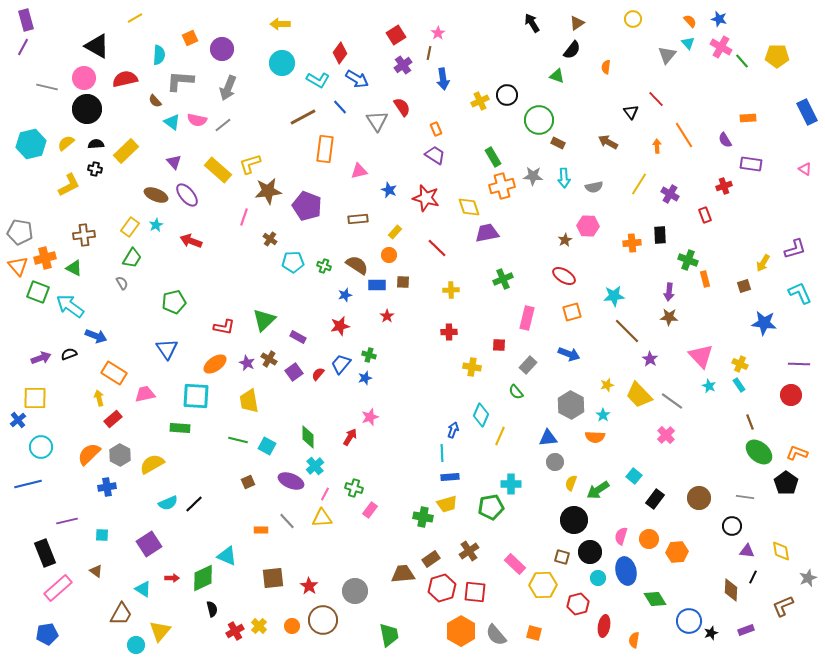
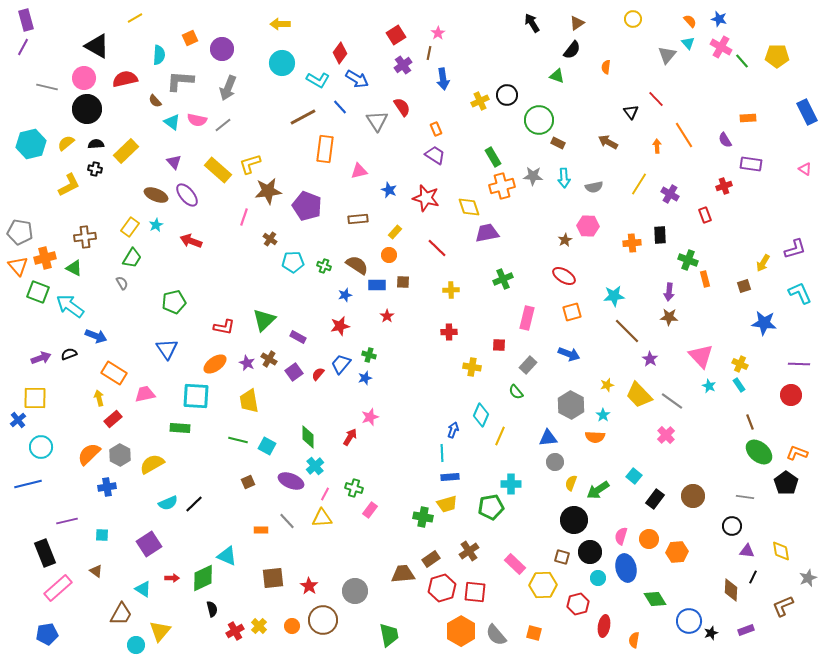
brown cross at (84, 235): moved 1 px right, 2 px down
brown circle at (699, 498): moved 6 px left, 2 px up
blue ellipse at (626, 571): moved 3 px up
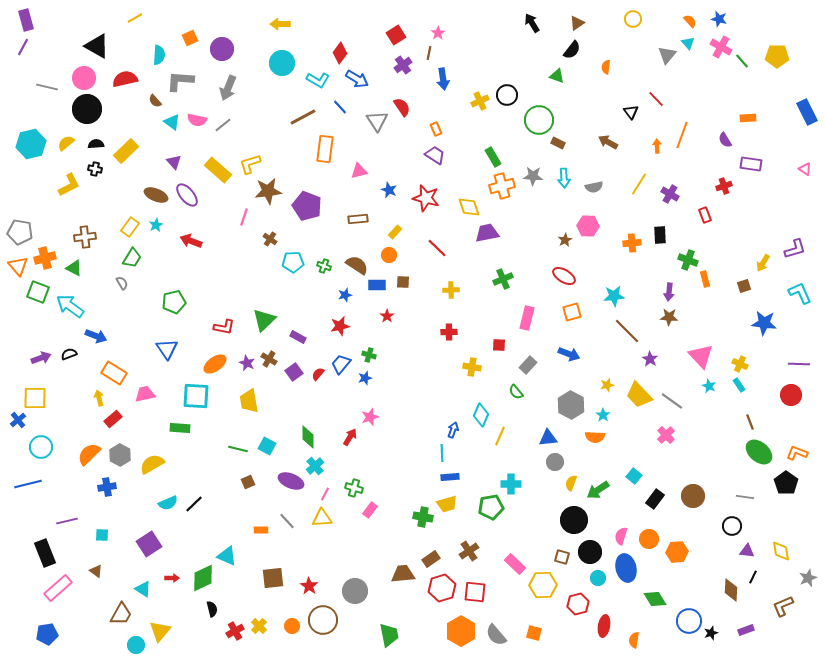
orange line at (684, 135): moved 2 px left; rotated 52 degrees clockwise
green line at (238, 440): moved 9 px down
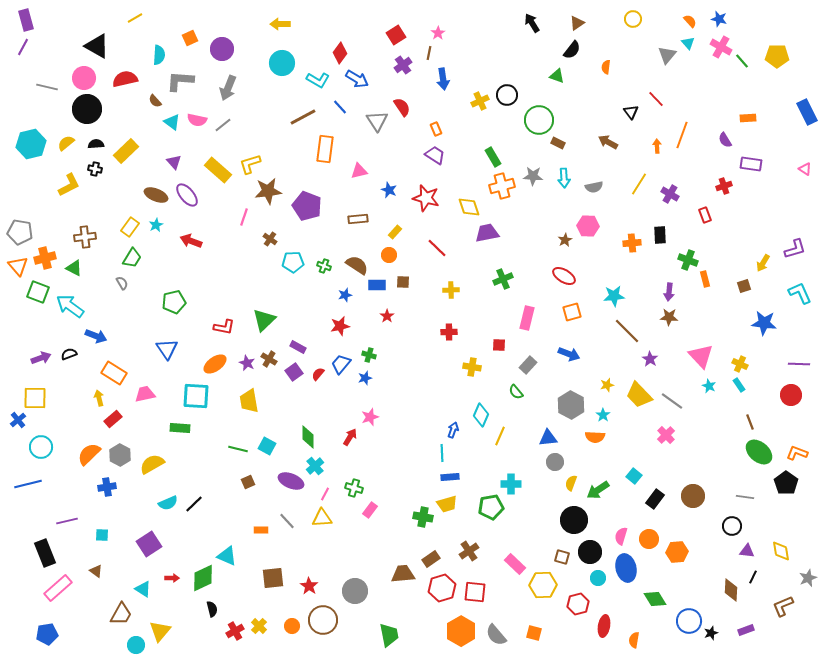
purple rectangle at (298, 337): moved 10 px down
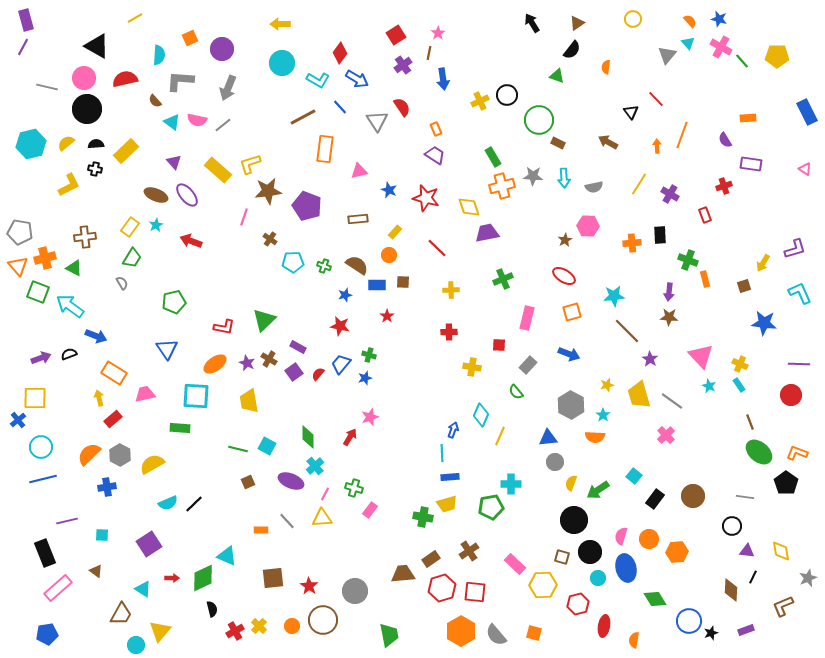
red star at (340, 326): rotated 24 degrees clockwise
yellow trapezoid at (639, 395): rotated 28 degrees clockwise
blue line at (28, 484): moved 15 px right, 5 px up
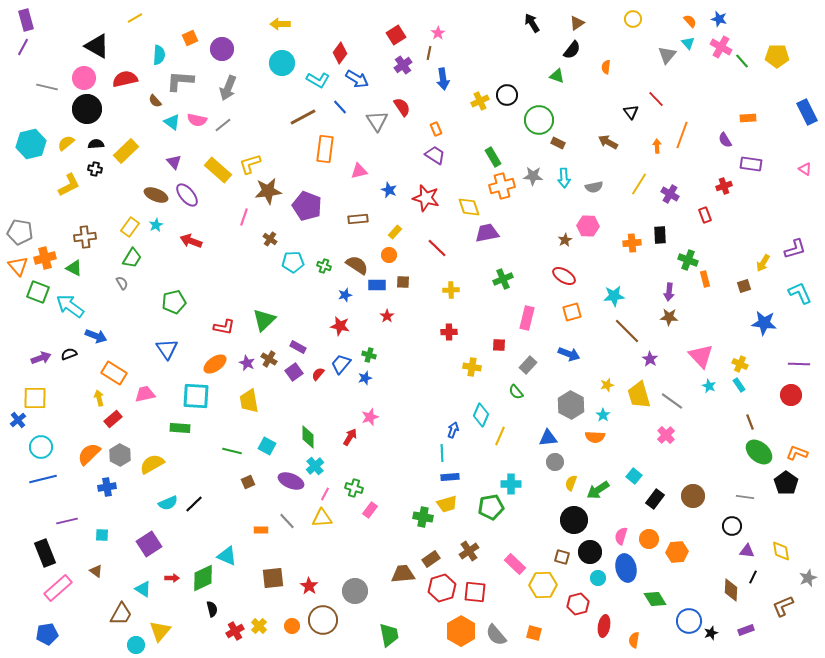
green line at (238, 449): moved 6 px left, 2 px down
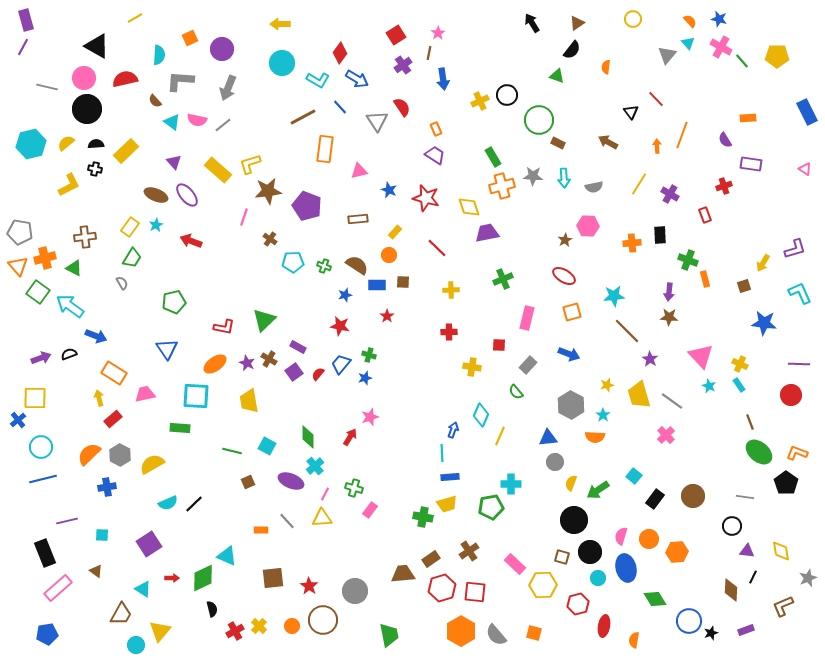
green square at (38, 292): rotated 15 degrees clockwise
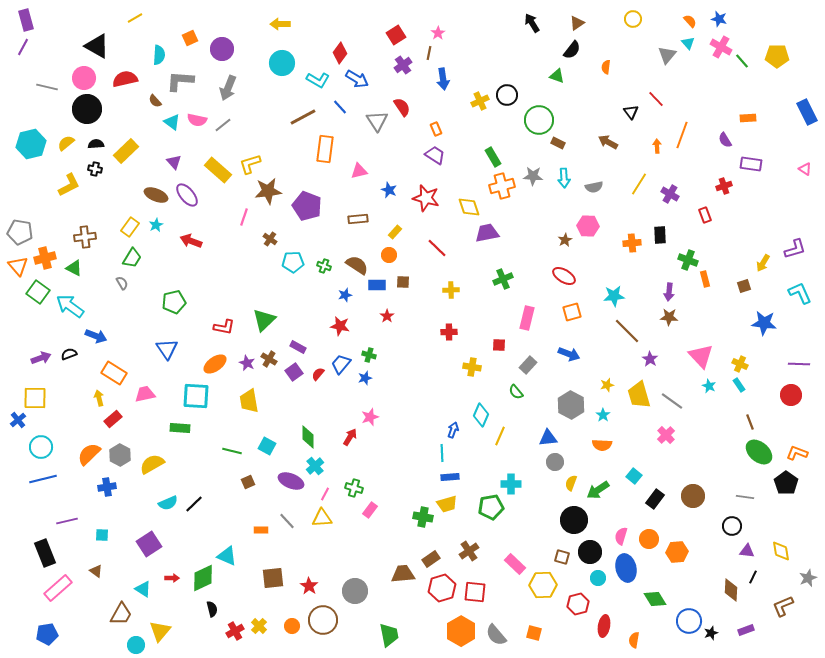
orange semicircle at (595, 437): moved 7 px right, 8 px down
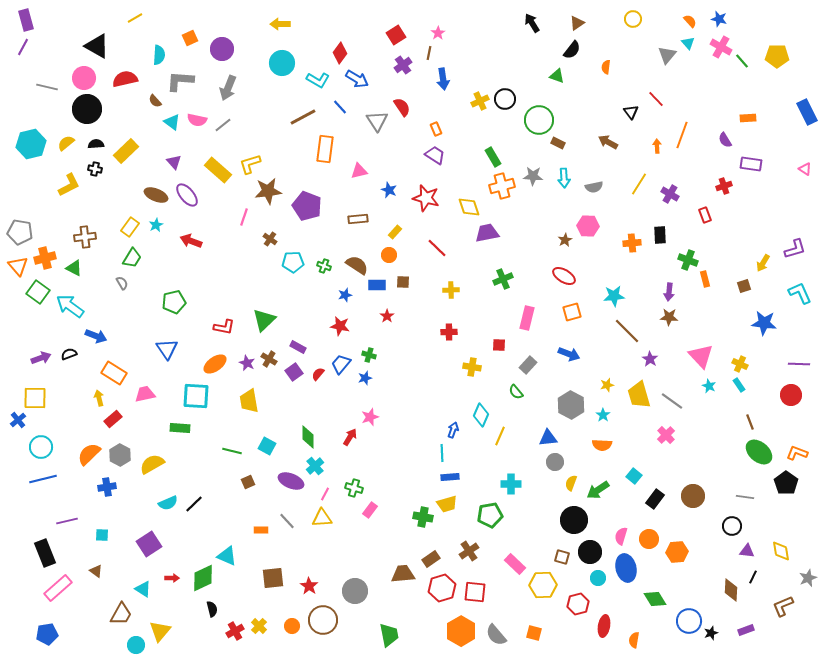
black circle at (507, 95): moved 2 px left, 4 px down
green pentagon at (491, 507): moved 1 px left, 8 px down
